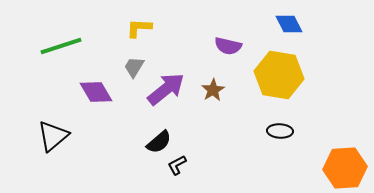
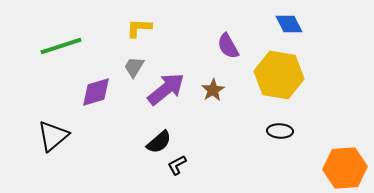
purple semicircle: rotated 48 degrees clockwise
purple diamond: rotated 76 degrees counterclockwise
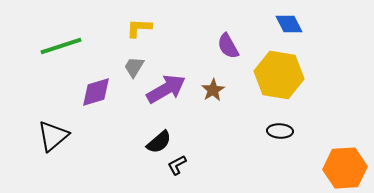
purple arrow: rotated 9 degrees clockwise
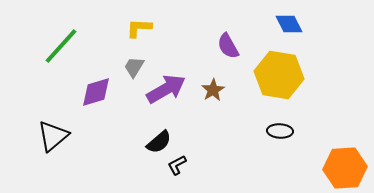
green line: rotated 30 degrees counterclockwise
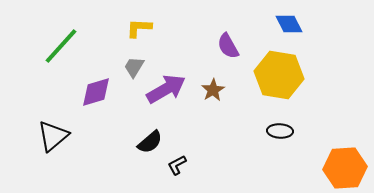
black semicircle: moved 9 px left
